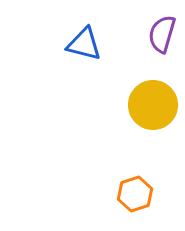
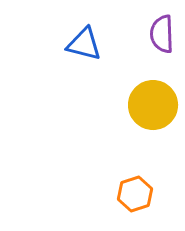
purple semicircle: rotated 18 degrees counterclockwise
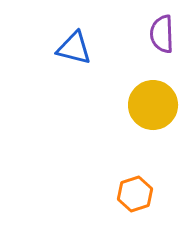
blue triangle: moved 10 px left, 4 px down
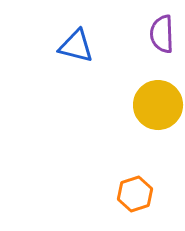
blue triangle: moved 2 px right, 2 px up
yellow circle: moved 5 px right
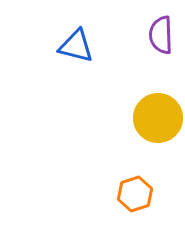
purple semicircle: moved 1 px left, 1 px down
yellow circle: moved 13 px down
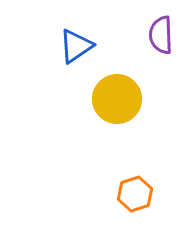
blue triangle: rotated 48 degrees counterclockwise
yellow circle: moved 41 px left, 19 px up
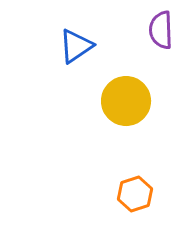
purple semicircle: moved 5 px up
yellow circle: moved 9 px right, 2 px down
